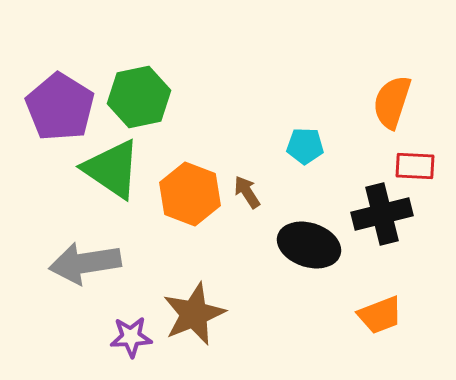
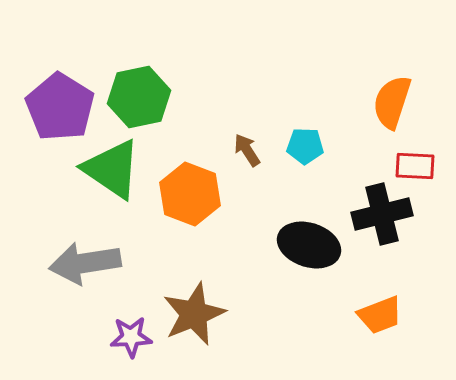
brown arrow: moved 42 px up
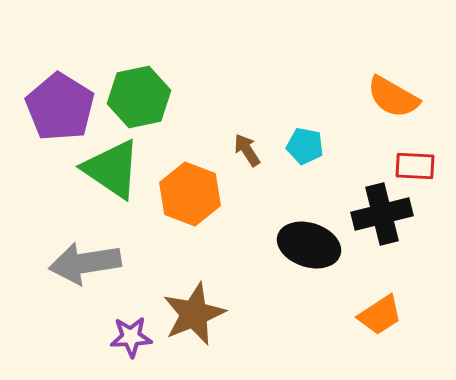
orange semicircle: moved 1 px right, 5 px up; rotated 78 degrees counterclockwise
cyan pentagon: rotated 9 degrees clockwise
orange trapezoid: rotated 12 degrees counterclockwise
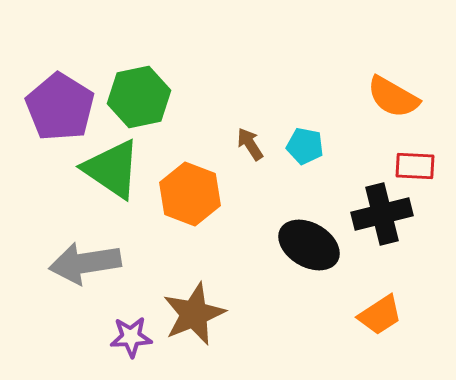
brown arrow: moved 3 px right, 6 px up
black ellipse: rotated 12 degrees clockwise
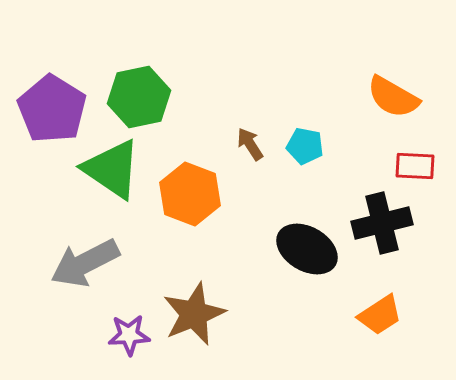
purple pentagon: moved 8 px left, 2 px down
black cross: moved 9 px down
black ellipse: moved 2 px left, 4 px down
gray arrow: rotated 18 degrees counterclockwise
purple star: moved 2 px left, 2 px up
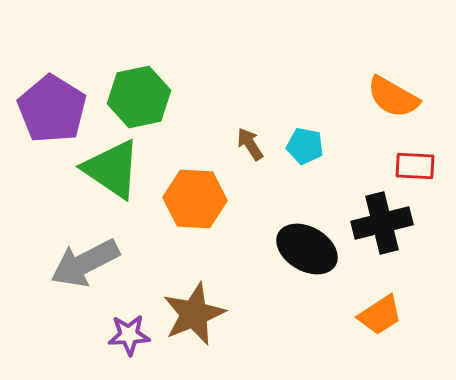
orange hexagon: moved 5 px right, 5 px down; rotated 18 degrees counterclockwise
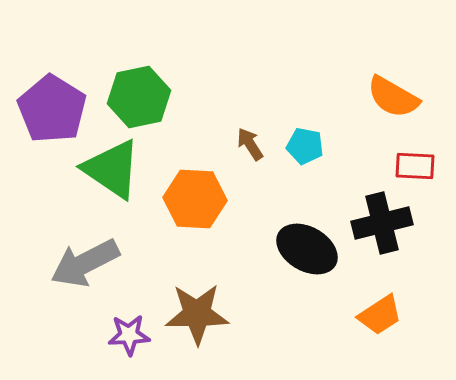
brown star: moved 3 px right; rotated 22 degrees clockwise
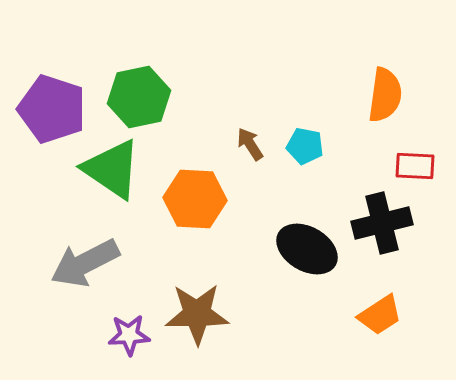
orange semicircle: moved 8 px left, 2 px up; rotated 112 degrees counterclockwise
purple pentagon: rotated 14 degrees counterclockwise
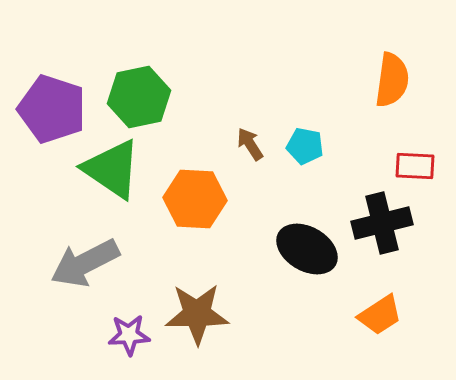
orange semicircle: moved 7 px right, 15 px up
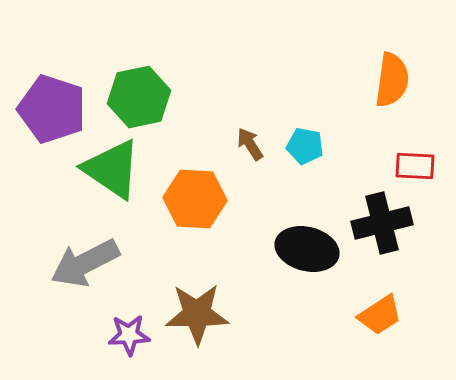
black ellipse: rotated 16 degrees counterclockwise
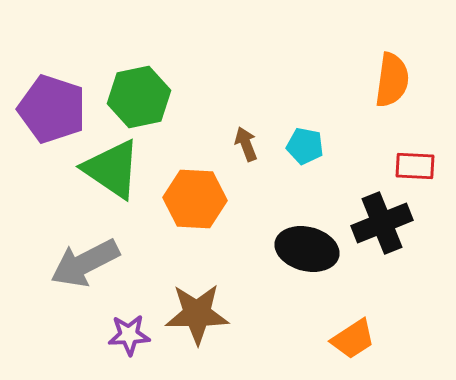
brown arrow: moved 4 px left; rotated 12 degrees clockwise
black cross: rotated 8 degrees counterclockwise
orange trapezoid: moved 27 px left, 24 px down
